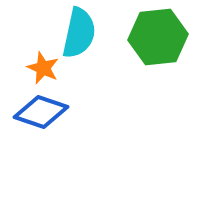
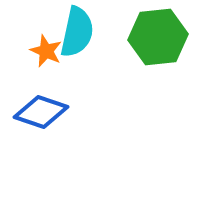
cyan semicircle: moved 2 px left, 1 px up
orange star: moved 3 px right, 17 px up
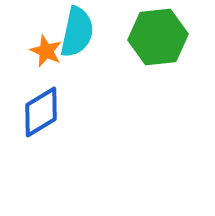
blue diamond: rotated 50 degrees counterclockwise
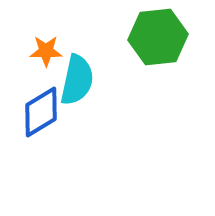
cyan semicircle: moved 48 px down
orange star: rotated 24 degrees counterclockwise
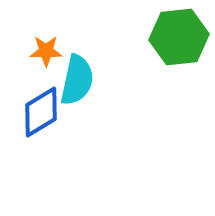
green hexagon: moved 21 px right
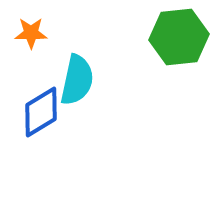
orange star: moved 15 px left, 18 px up
